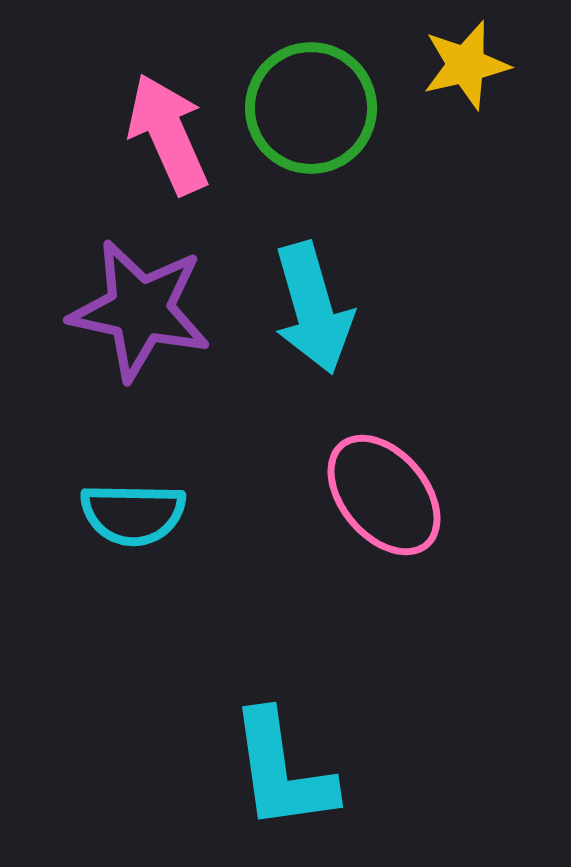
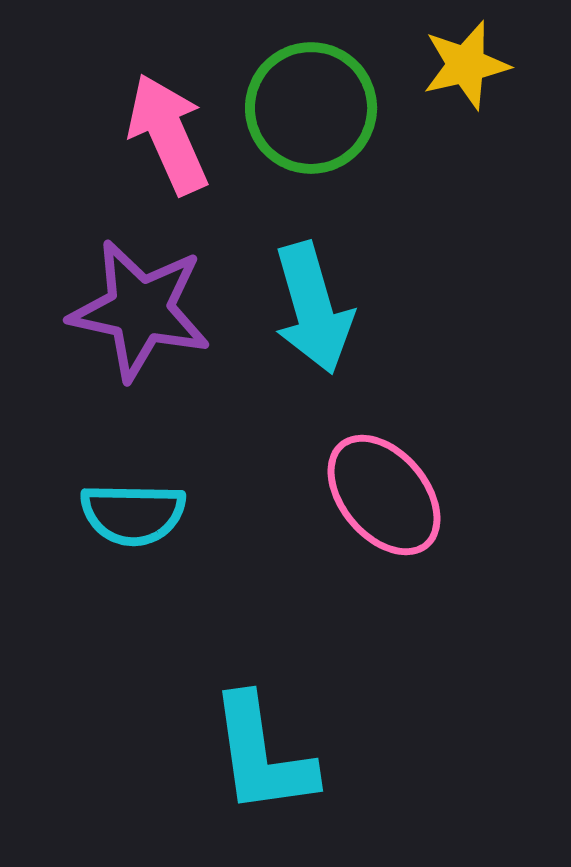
cyan L-shape: moved 20 px left, 16 px up
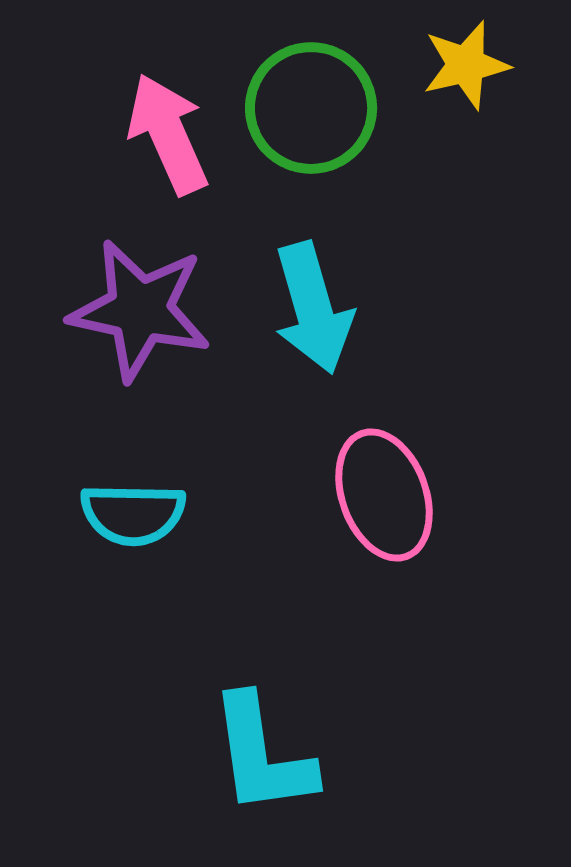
pink ellipse: rotated 20 degrees clockwise
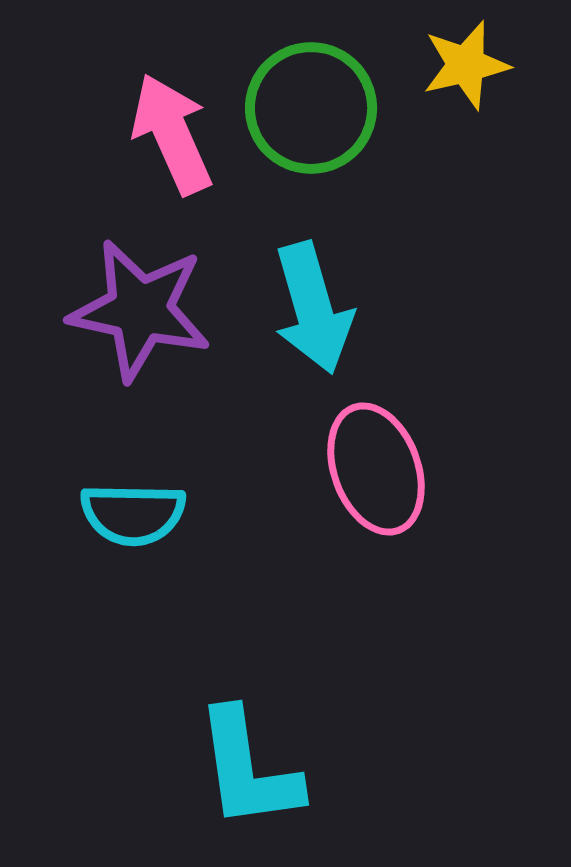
pink arrow: moved 4 px right
pink ellipse: moved 8 px left, 26 px up
cyan L-shape: moved 14 px left, 14 px down
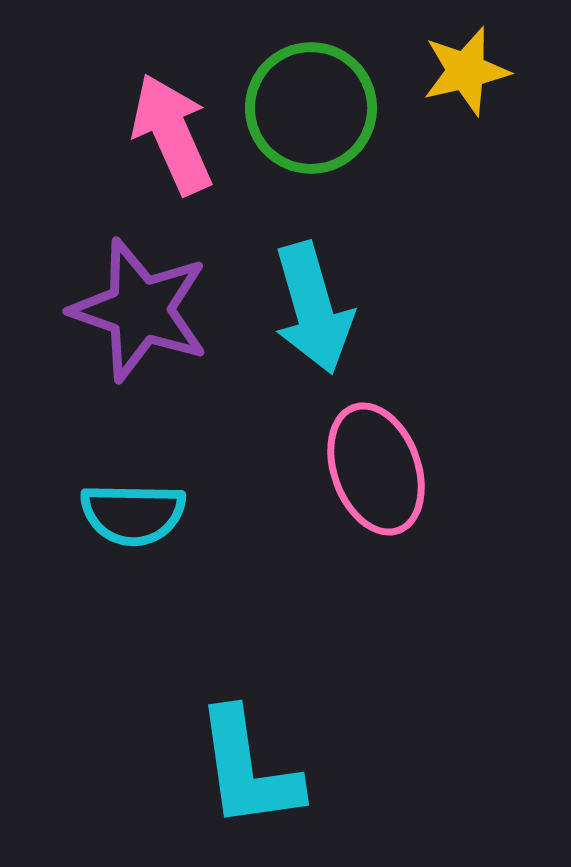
yellow star: moved 6 px down
purple star: rotated 7 degrees clockwise
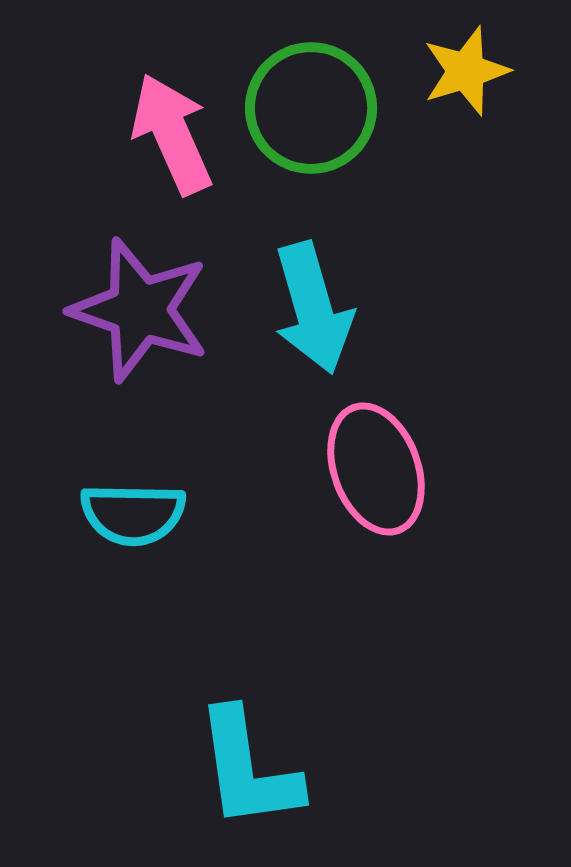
yellow star: rotated 4 degrees counterclockwise
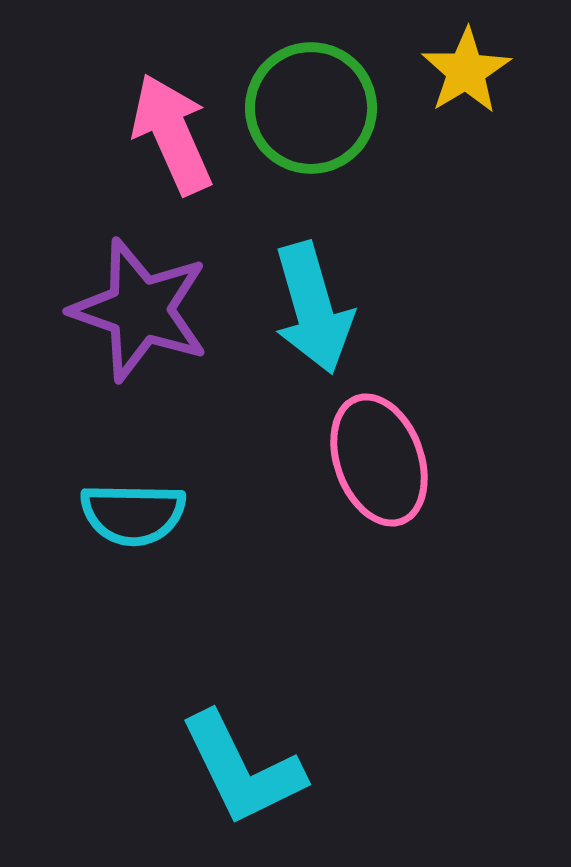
yellow star: rotated 14 degrees counterclockwise
pink ellipse: moved 3 px right, 9 px up
cyan L-shape: moved 6 px left; rotated 18 degrees counterclockwise
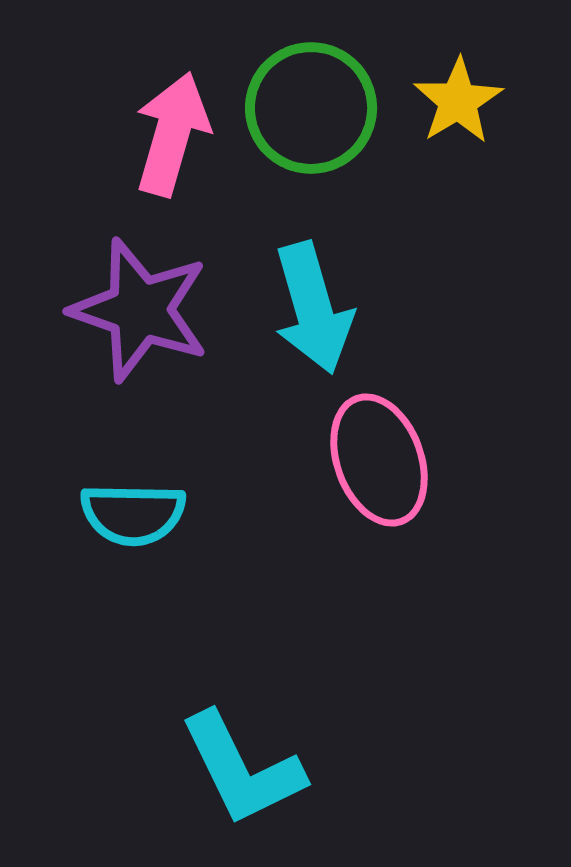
yellow star: moved 8 px left, 30 px down
pink arrow: rotated 40 degrees clockwise
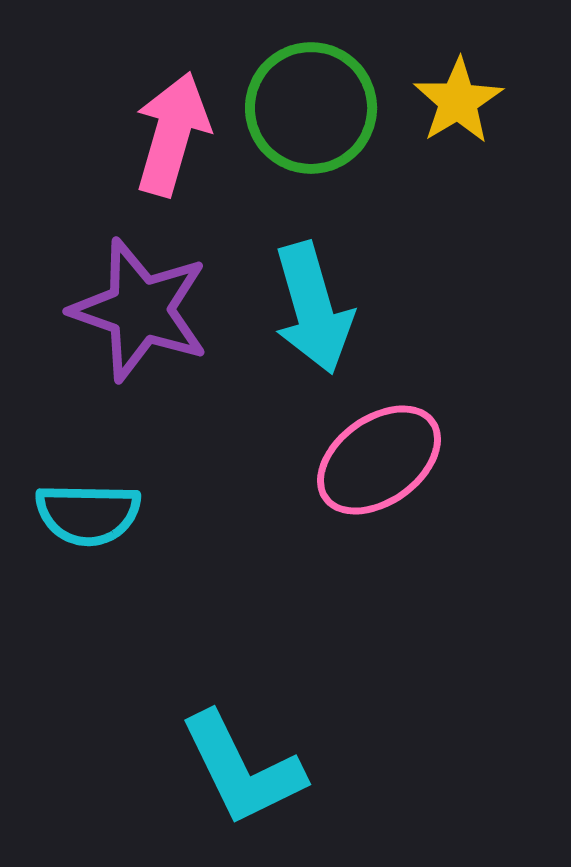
pink ellipse: rotated 74 degrees clockwise
cyan semicircle: moved 45 px left
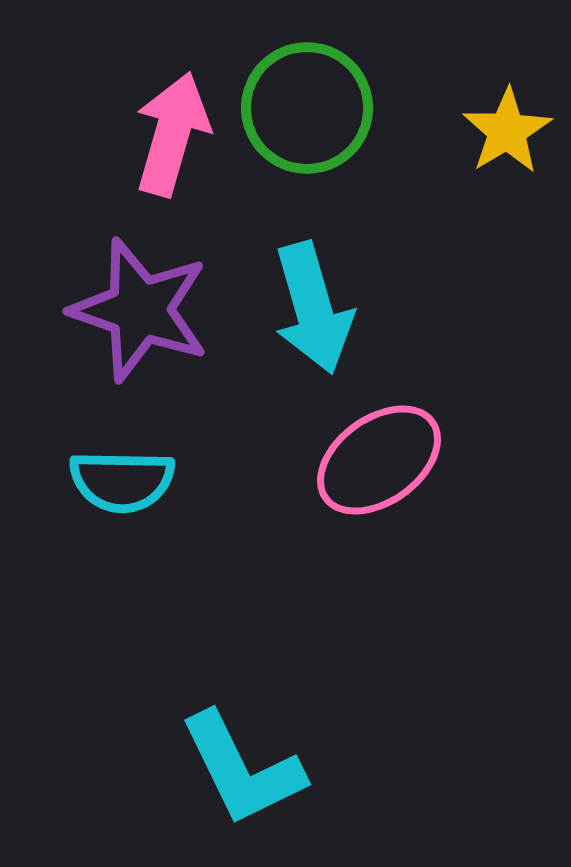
yellow star: moved 49 px right, 30 px down
green circle: moved 4 px left
cyan semicircle: moved 34 px right, 33 px up
